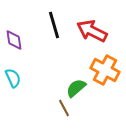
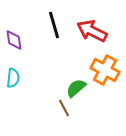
cyan semicircle: rotated 30 degrees clockwise
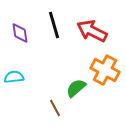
purple diamond: moved 6 px right, 7 px up
cyan semicircle: moved 1 px right, 1 px up; rotated 102 degrees counterclockwise
brown line: moved 9 px left
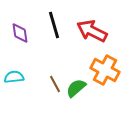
brown line: moved 24 px up
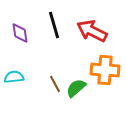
orange cross: rotated 24 degrees counterclockwise
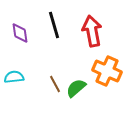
red arrow: rotated 52 degrees clockwise
orange cross: moved 2 px right, 1 px down; rotated 20 degrees clockwise
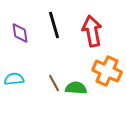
cyan semicircle: moved 2 px down
brown line: moved 1 px left, 1 px up
green semicircle: rotated 45 degrees clockwise
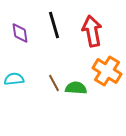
orange cross: rotated 8 degrees clockwise
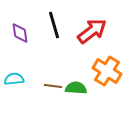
red arrow: rotated 64 degrees clockwise
brown line: moved 1 px left, 3 px down; rotated 54 degrees counterclockwise
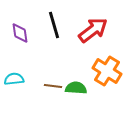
red arrow: moved 1 px right, 1 px up
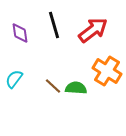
cyan semicircle: rotated 48 degrees counterclockwise
brown line: rotated 36 degrees clockwise
